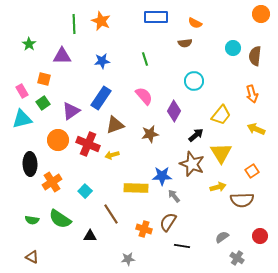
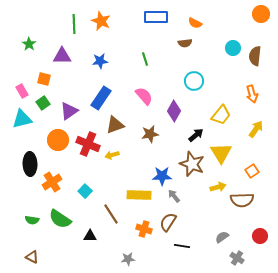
blue star at (102, 61): moved 2 px left
purple triangle at (71, 111): moved 2 px left
yellow arrow at (256, 129): rotated 102 degrees clockwise
yellow rectangle at (136, 188): moved 3 px right, 7 px down
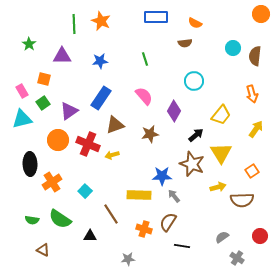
brown triangle at (32, 257): moved 11 px right, 7 px up
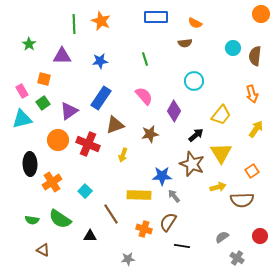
yellow arrow at (112, 155): moved 11 px right; rotated 56 degrees counterclockwise
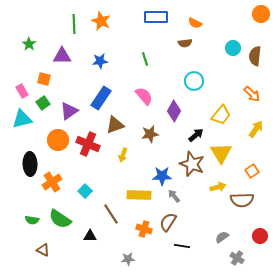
orange arrow at (252, 94): rotated 30 degrees counterclockwise
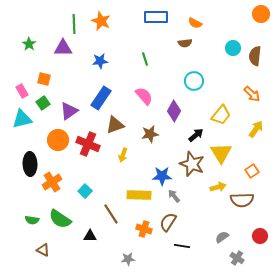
purple triangle at (62, 56): moved 1 px right, 8 px up
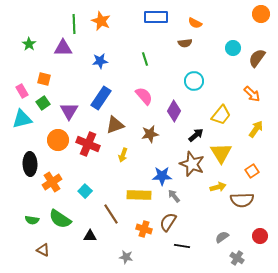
brown semicircle at (255, 56): moved 2 px right, 2 px down; rotated 30 degrees clockwise
purple triangle at (69, 111): rotated 24 degrees counterclockwise
gray star at (128, 259): moved 2 px left, 2 px up; rotated 16 degrees clockwise
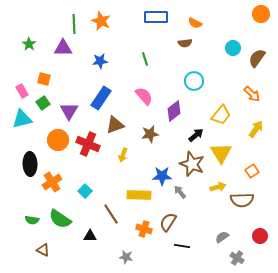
purple diamond at (174, 111): rotated 25 degrees clockwise
gray arrow at (174, 196): moved 6 px right, 4 px up
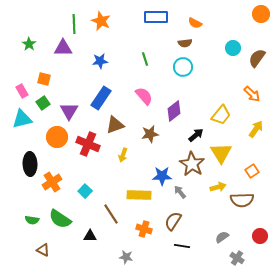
cyan circle at (194, 81): moved 11 px left, 14 px up
orange circle at (58, 140): moved 1 px left, 3 px up
brown star at (192, 164): rotated 10 degrees clockwise
brown semicircle at (168, 222): moved 5 px right, 1 px up
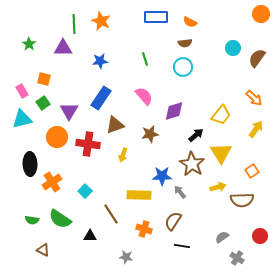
orange semicircle at (195, 23): moved 5 px left, 1 px up
orange arrow at (252, 94): moved 2 px right, 4 px down
purple diamond at (174, 111): rotated 20 degrees clockwise
red cross at (88, 144): rotated 15 degrees counterclockwise
